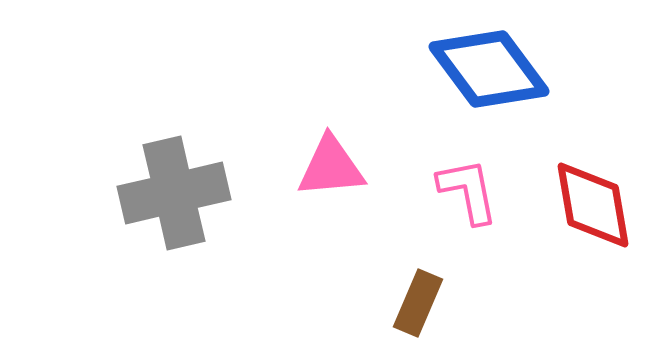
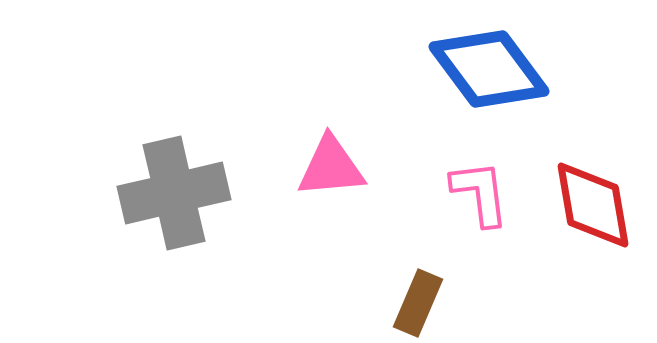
pink L-shape: moved 12 px right, 2 px down; rotated 4 degrees clockwise
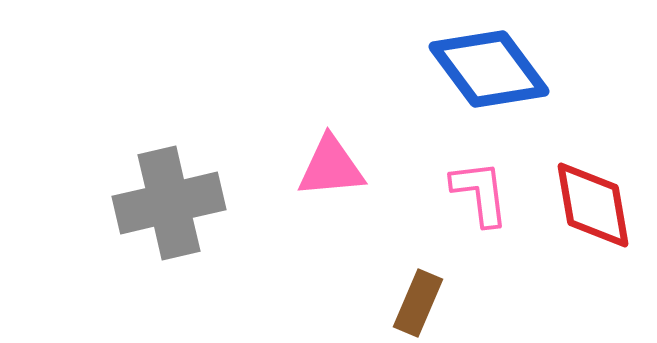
gray cross: moved 5 px left, 10 px down
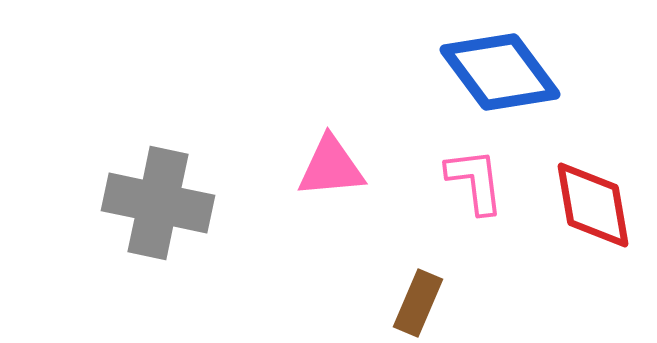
blue diamond: moved 11 px right, 3 px down
pink L-shape: moved 5 px left, 12 px up
gray cross: moved 11 px left; rotated 25 degrees clockwise
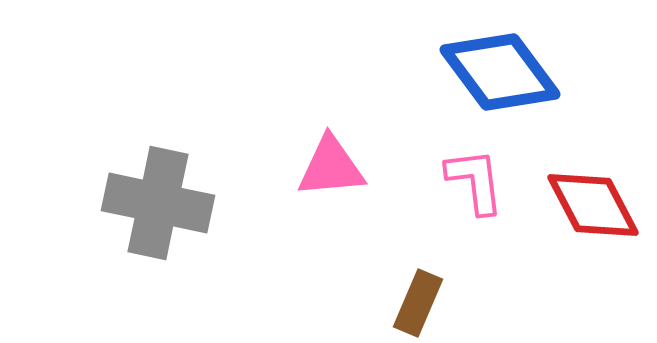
red diamond: rotated 18 degrees counterclockwise
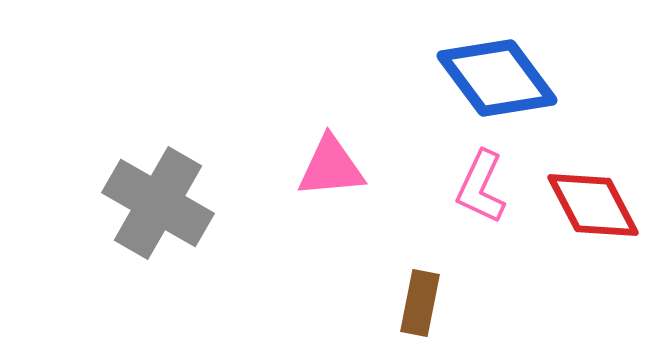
blue diamond: moved 3 px left, 6 px down
pink L-shape: moved 6 px right, 6 px down; rotated 148 degrees counterclockwise
gray cross: rotated 18 degrees clockwise
brown rectangle: moved 2 px right; rotated 12 degrees counterclockwise
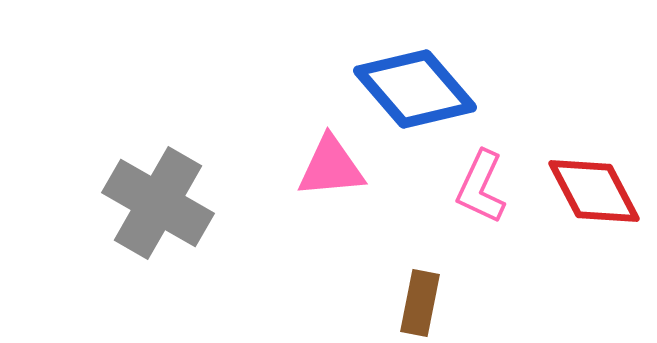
blue diamond: moved 82 px left, 11 px down; rotated 4 degrees counterclockwise
red diamond: moved 1 px right, 14 px up
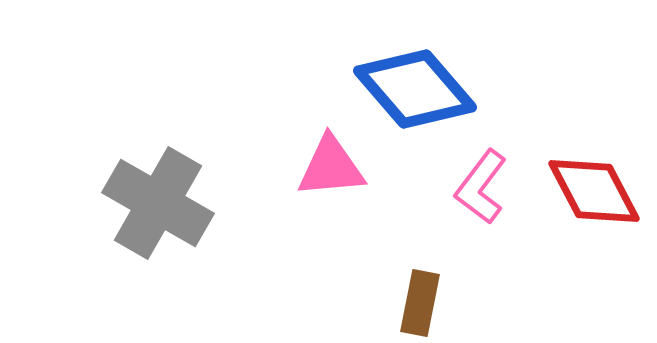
pink L-shape: rotated 12 degrees clockwise
